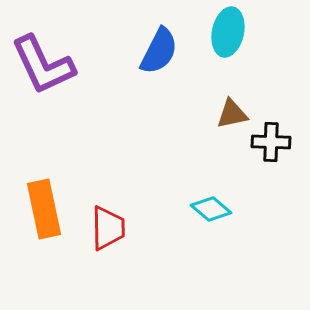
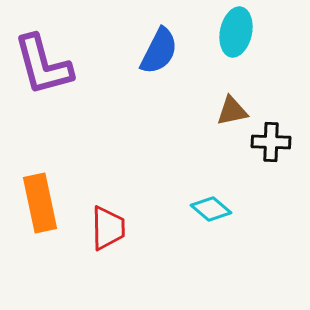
cyan ellipse: moved 8 px right
purple L-shape: rotated 10 degrees clockwise
brown triangle: moved 3 px up
orange rectangle: moved 4 px left, 6 px up
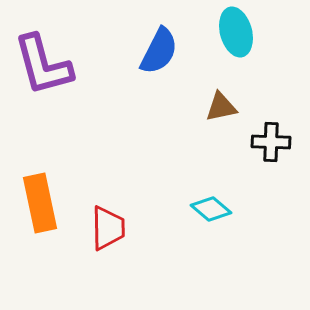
cyan ellipse: rotated 27 degrees counterclockwise
brown triangle: moved 11 px left, 4 px up
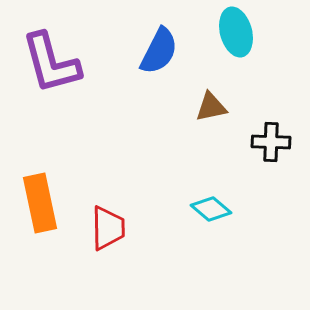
purple L-shape: moved 8 px right, 2 px up
brown triangle: moved 10 px left
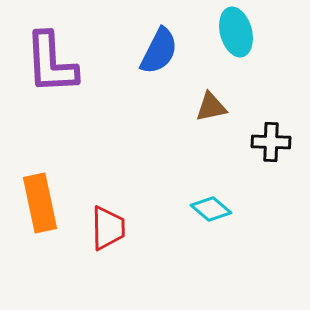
purple L-shape: rotated 12 degrees clockwise
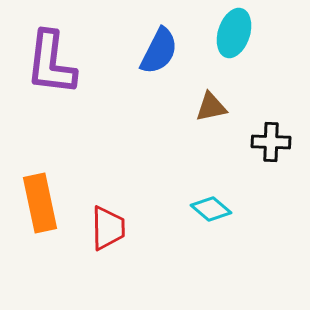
cyan ellipse: moved 2 px left, 1 px down; rotated 33 degrees clockwise
purple L-shape: rotated 10 degrees clockwise
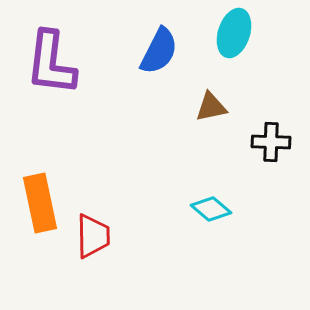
red trapezoid: moved 15 px left, 8 px down
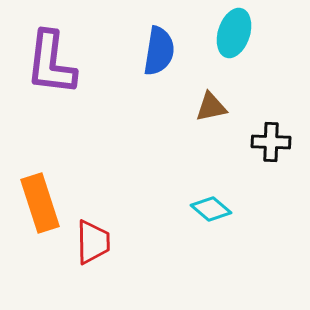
blue semicircle: rotated 18 degrees counterclockwise
orange rectangle: rotated 6 degrees counterclockwise
red trapezoid: moved 6 px down
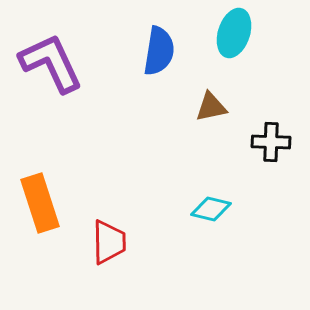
purple L-shape: rotated 148 degrees clockwise
cyan diamond: rotated 27 degrees counterclockwise
red trapezoid: moved 16 px right
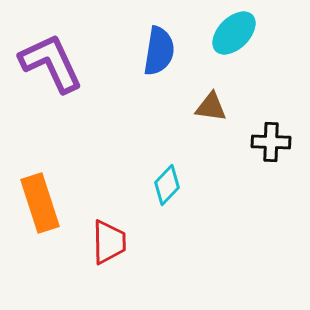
cyan ellipse: rotated 27 degrees clockwise
brown triangle: rotated 20 degrees clockwise
cyan diamond: moved 44 px left, 24 px up; rotated 60 degrees counterclockwise
